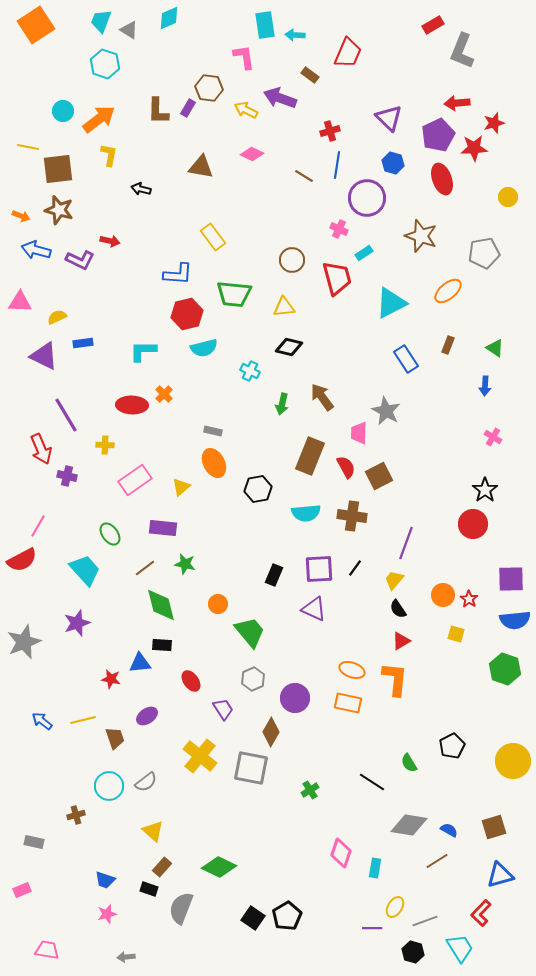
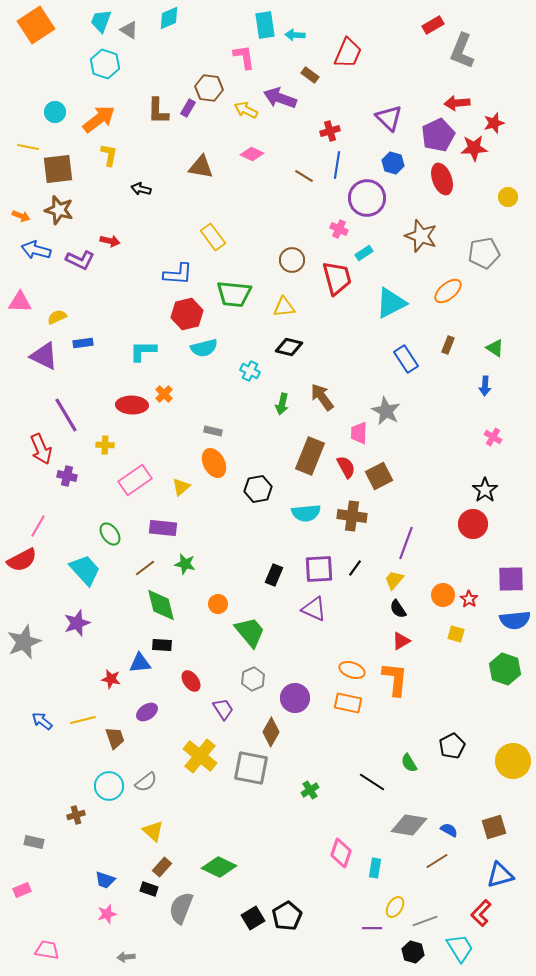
cyan circle at (63, 111): moved 8 px left, 1 px down
purple ellipse at (147, 716): moved 4 px up
black square at (253, 918): rotated 25 degrees clockwise
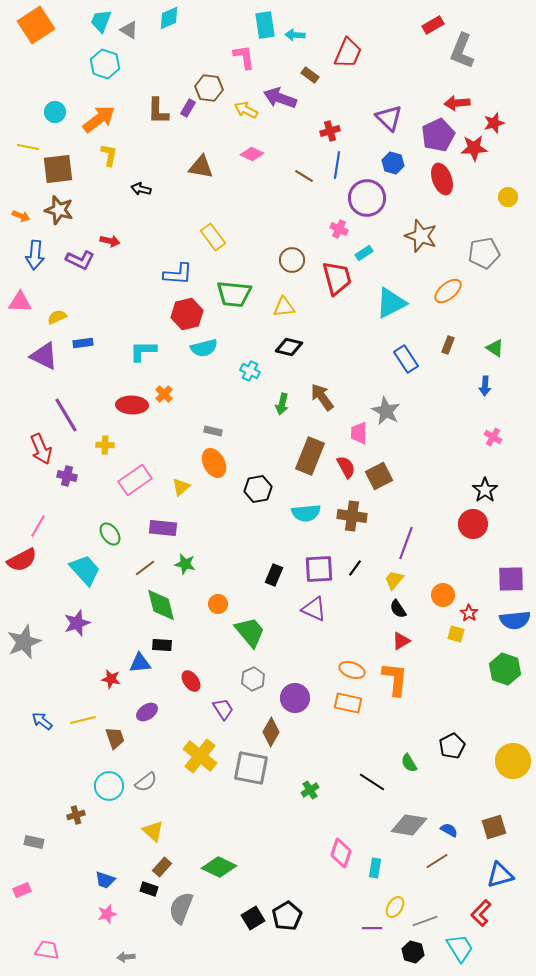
blue arrow at (36, 250): moved 1 px left, 5 px down; rotated 100 degrees counterclockwise
red star at (469, 599): moved 14 px down
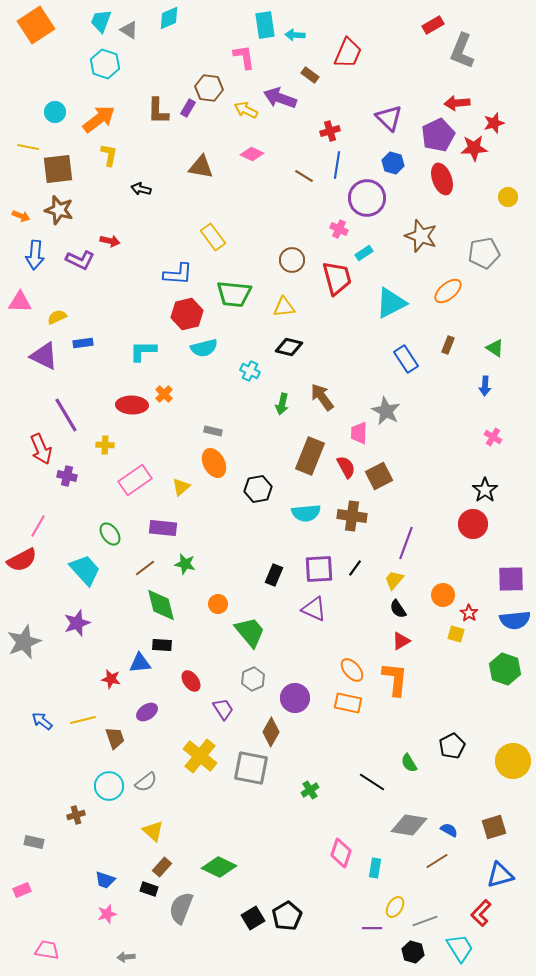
orange ellipse at (352, 670): rotated 30 degrees clockwise
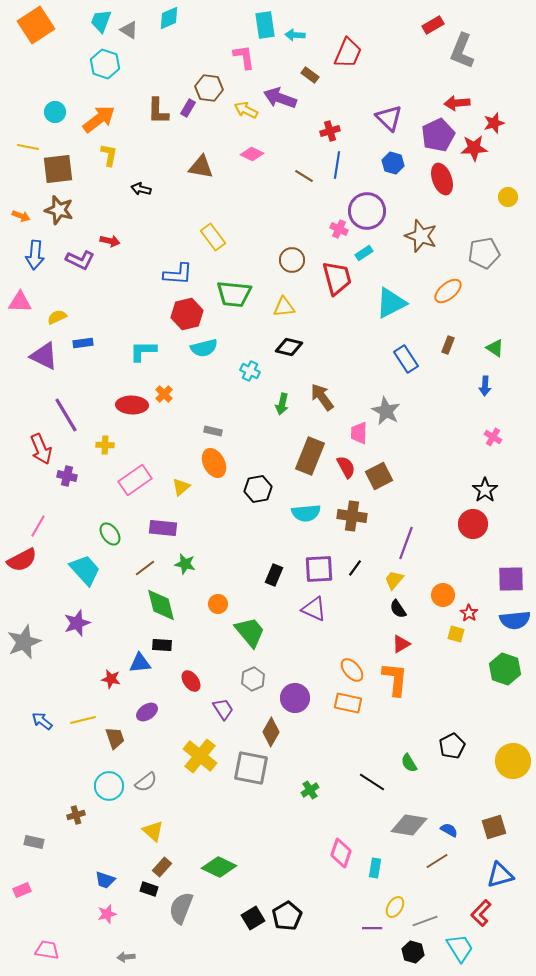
purple circle at (367, 198): moved 13 px down
red triangle at (401, 641): moved 3 px down
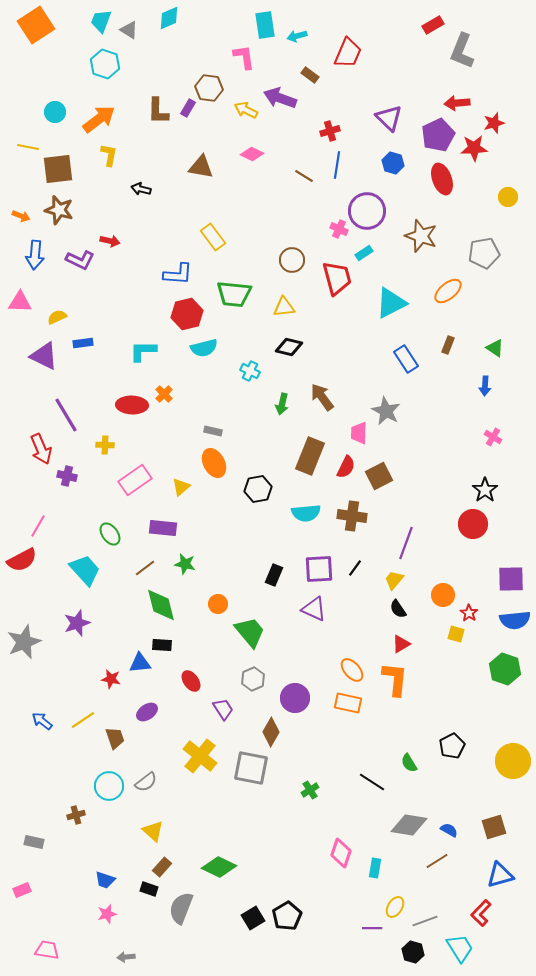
cyan arrow at (295, 35): moved 2 px right, 1 px down; rotated 18 degrees counterclockwise
red semicircle at (346, 467): rotated 55 degrees clockwise
yellow line at (83, 720): rotated 20 degrees counterclockwise
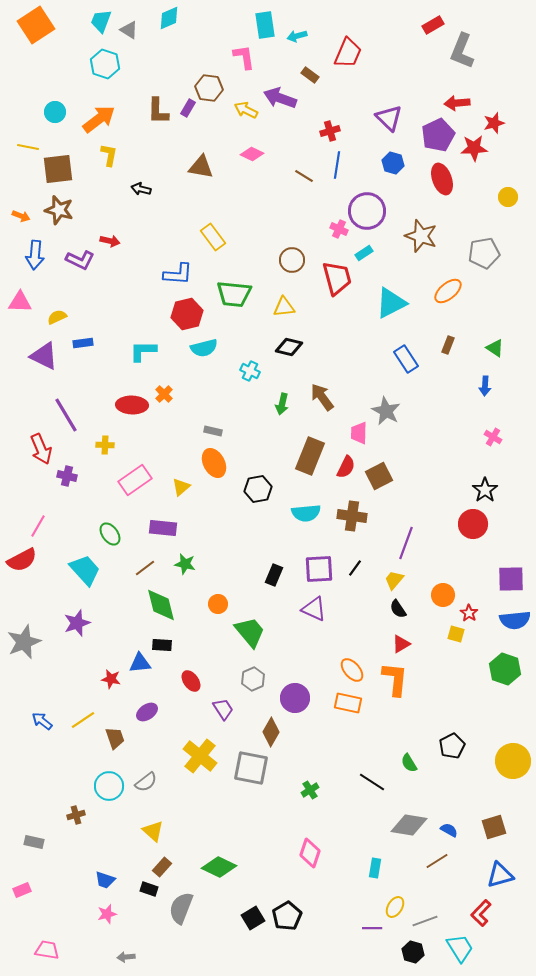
pink diamond at (341, 853): moved 31 px left
